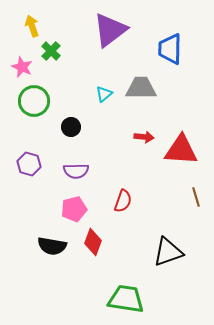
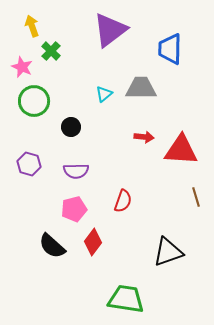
red diamond: rotated 16 degrees clockwise
black semicircle: rotated 32 degrees clockwise
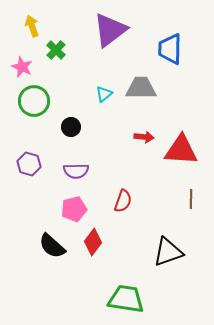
green cross: moved 5 px right, 1 px up
brown line: moved 5 px left, 2 px down; rotated 18 degrees clockwise
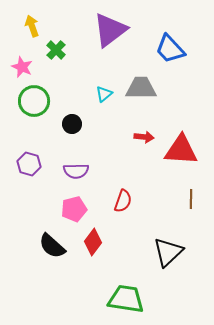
blue trapezoid: rotated 44 degrees counterclockwise
black circle: moved 1 px right, 3 px up
black triangle: rotated 24 degrees counterclockwise
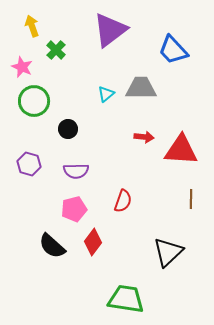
blue trapezoid: moved 3 px right, 1 px down
cyan triangle: moved 2 px right
black circle: moved 4 px left, 5 px down
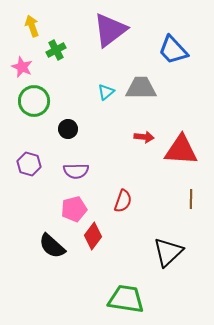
green cross: rotated 18 degrees clockwise
cyan triangle: moved 2 px up
red diamond: moved 6 px up
